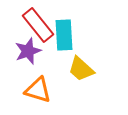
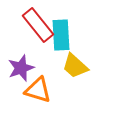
cyan rectangle: moved 3 px left
purple star: moved 7 px left, 17 px down
yellow trapezoid: moved 6 px left, 3 px up
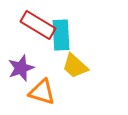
red rectangle: rotated 20 degrees counterclockwise
orange triangle: moved 4 px right, 2 px down
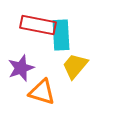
red rectangle: rotated 20 degrees counterclockwise
yellow trapezoid: rotated 88 degrees clockwise
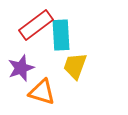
red rectangle: moved 2 px left; rotated 48 degrees counterclockwise
yellow trapezoid: rotated 20 degrees counterclockwise
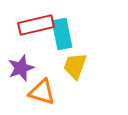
red rectangle: rotated 24 degrees clockwise
cyan rectangle: moved 1 px right, 1 px up; rotated 8 degrees counterclockwise
